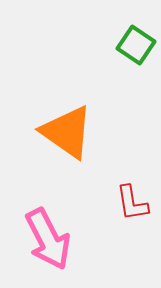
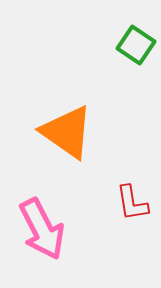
pink arrow: moved 6 px left, 10 px up
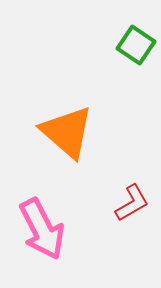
orange triangle: rotated 6 degrees clockwise
red L-shape: rotated 111 degrees counterclockwise
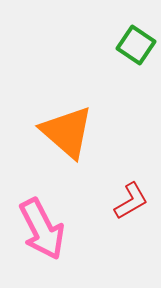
red L-shape: moved 1 px left, 2 px up
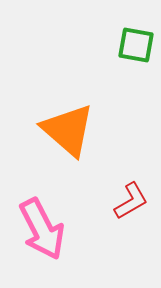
green square: rotated 24 degrees counterclockwise
orange triangle: moved 1 px right, 2 px up
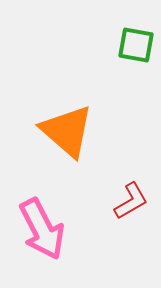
orange triangle: moved 1 px left, 1 px down
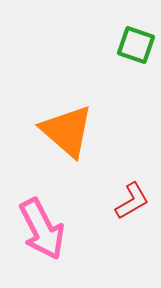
green square: rotated 9 degrees clockwise
red L-shape: moved 1 px right
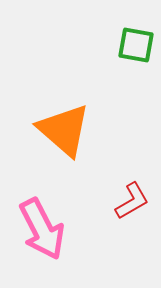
green square: rotated 9 degrees counterclockwise
orange triangle: moved 3 px left, 1 px up
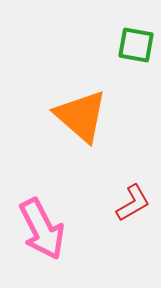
orange triangle: moved 17 px right, 14 px up
red L-shape: moved 1 px right, 2 px down
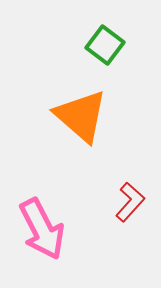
green square: moved 31 px left; rotated 27 degrees clockwise
red L-shape: moved 3 px left, 1 px up; rotated 18 degrees counterclockwise
